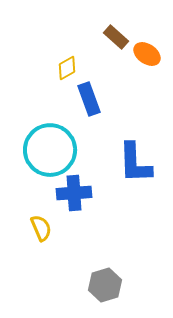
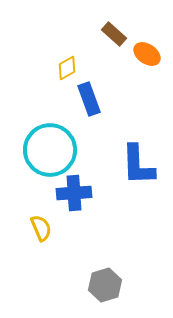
brown rectangle: moved 2 px left, 3 px up
blue L-shape: moved 3 px right, 2 px down
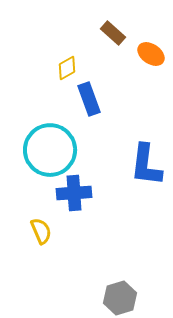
brown rectangle: moved 1 px left, 1 px up
orange ellipse: moved 4 px right
blue L-shape: moved 8 px right; rotated 9 degrees clockwise
yellow semicircle: moved 3 px down
gray hexagon: moved 15 px right, 13 px down
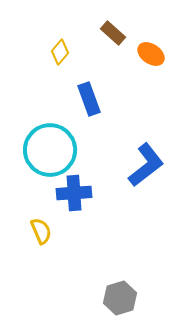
yellow diamond: moved 7 px left, 16 px up; rotated 20 degrees counterclockwise
blue L-shape: rotated 135 degrees counterclockwise
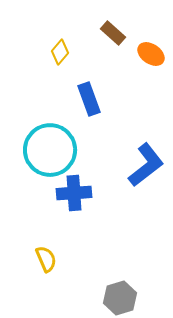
yellow semicircle: moved 5 px right, 28 px down
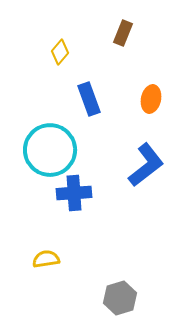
brown rectangle: moved 10 px right; rotated 70 degrees clockwise
orange ellipse: moved 45 px down; rotated 68 degrees clockwise
yellow semicircle: rotated 76 degrees counterclockwise
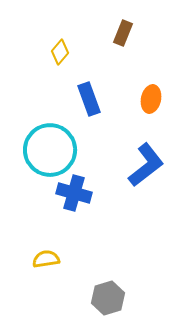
blue cross: rotated 20 degrees clockwise
gray hexagon: moved 12 px left
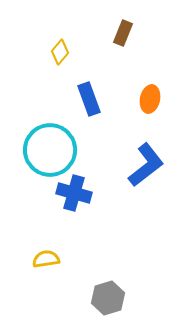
orange ellipse: moved 1 px left
